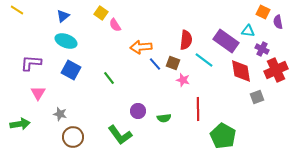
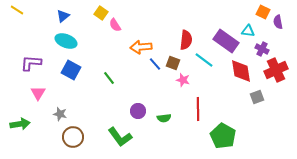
green L-shape: moved 2 px down
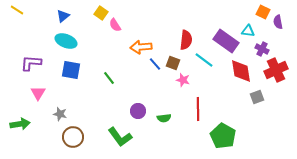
blue square: rotated 18 degrees counterclockwise
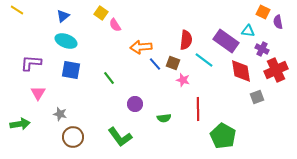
purple circle: moved 3 px left, 7 px up
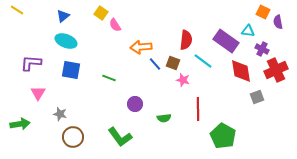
cyan line: moved 1 px left, 1 px down
green line: rotated 32 degrees counterclockwise
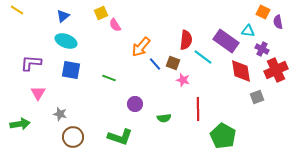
yellow square: rotated 32 degrees clockwise
orange arrow: rotated 45 degrees counterclockwise
cyan line: moved 4 px up
green L-shape: rotated 35 degrees counterclockwise
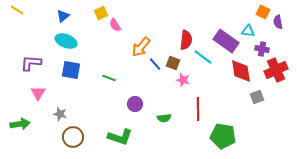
purple cross: rotated 16 degrees counterclockwise
green pentagon: rotated 20 degrees counterclockwise
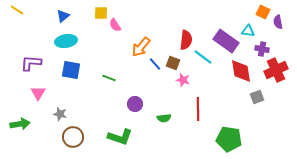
yellow square: rotated 24 degrees clockwise
cyan ellipse: rotated 30 degrees counterclockwise
green pentagon: moved 6 px right, 3 px down
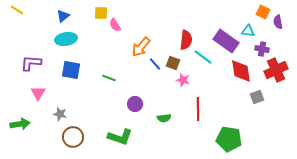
cyan ellipse: moved 2 px up
